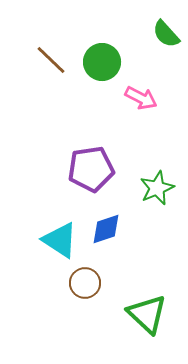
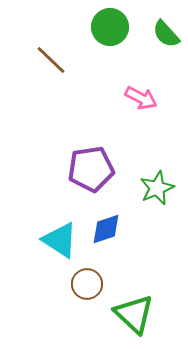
green circle: moved 8 px right, 35 px up
brown circle: moved 2 px right, 1 px down
green triangle: moved 13 px left
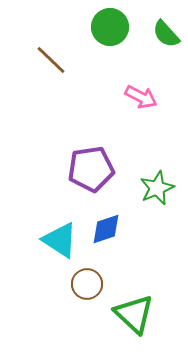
pink arrow: moved 1 px up
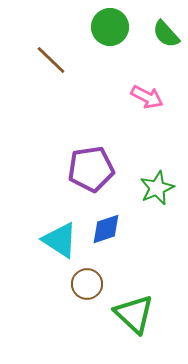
pink arrow: moved 6 px right
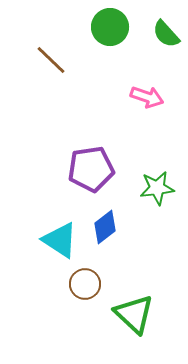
pink arrow: rotated 8 degrees counterclockwise
green star: rotated 16 degrees clockwise
blue diamond: moved 1 px left, 2 px up; rotated 20 degrees counterclockwise
brown circle: moved 2 px left
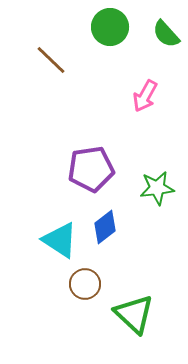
pink arrow: moved 2 px left, 1 px up; rotated 100 degrees clockwise
